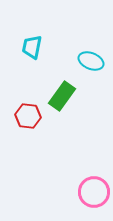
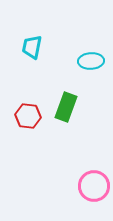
cyan ellipse: rotated 25 degrees counterclockwise
green rectangle: moved 4 px right, 11 px down; rotated 16 degrees counterclockwise
pink circle: moved 6 px up
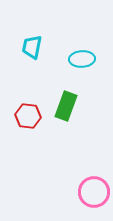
cyan ellipse: moved 9 px left, 2 px up
green rectangle: moved 1 px up
pink circle: moved 6 px down
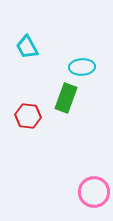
cyan trapezoid: moved 5 px left; rotated 40 degrees counterclockwise
cyan ellipse: moved 8 px down
green rectangle: moved 8 px up
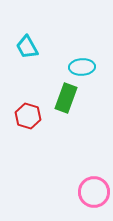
red hexagon: rotated 10 degrees clockwise
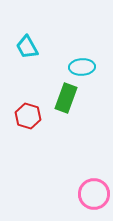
pink circle: moved 2 px down
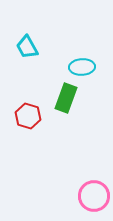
pink circle: moved 2 px down
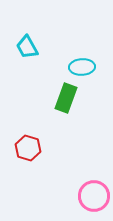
red hexagon: moved 32 px down
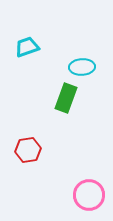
cyan trapezoid: rotated 100 degrees clockwise
red hexagon: moved 2 px down; rotated 25 degrees counterclockwise
pink circle: moved 5 px left, 1 px up
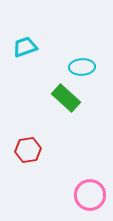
cyan trapezoid: moved 2 px left
green rectangle: rotated 68 degrees counterclockwise
pink circle: moved 1 px right
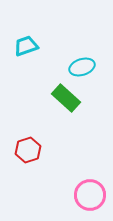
cyan trapezoid: moved 1 px right, 1 px up
cyan ellipse: rotated 15 degrees counterclockwise
red hexagon: rotated 10 degrees counterclockwise
